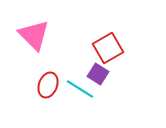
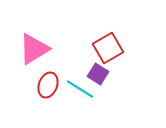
pink triangle: moved 14 px down; rotated 44 degrees clockwise
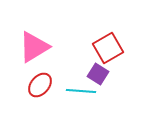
pink triangle: moved 2 px up
red ellipse: moved 8 px left; rotated 20 degrees clockwise
cyan line: moved 1 px right, 2 px down; rotated 28 degrees counterclockwise
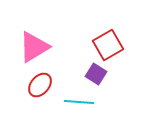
red square: moved 3 px up
purple square: moved 2 px left
cyan line: moved 2 px left, 11 px down
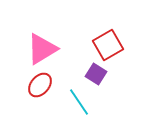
pink triangle: moved 8 px right, 2 px down
cyan line: rotated 52 degrees clockwise
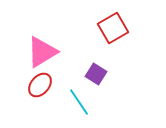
red square: moved 5 px right, 17 px up
pink triangle: moved 3 px down
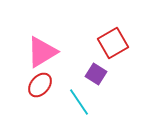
red square: moved 15 px down
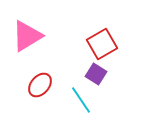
red square: moved 11 px left, 1 px down
pink triangle: moved 15 px left, 16 px up
cyan line: moved 2 px right, 2 px up
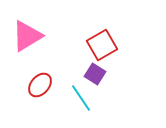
red square: moved 1 px down
purple square: moved 1 px left
cyan line: moved 2 px up
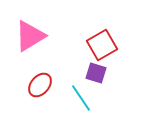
pink triangle: moved 3 px right
purple square: moved 1 px right, 1 px up; rotated 15 degrees counterclockwise
